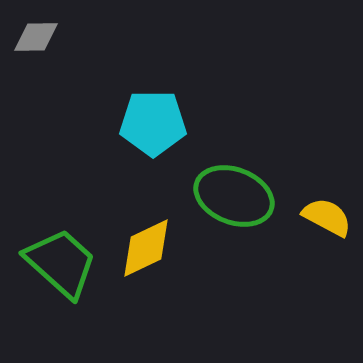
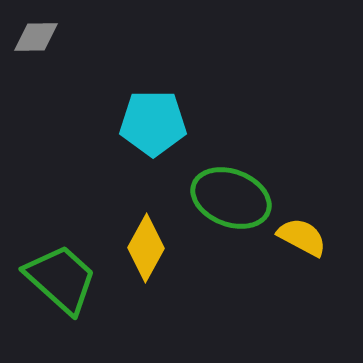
green ellipse: moved 3 px left, 2 px down
yellow semicircle: moved 25 px left, 20 px down
yellow diamond: rotated 36 degrees counterclockwise
green trapezoid: moved 16 px down
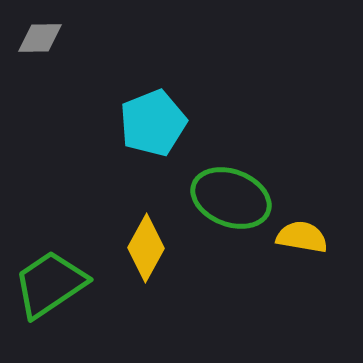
gray diamond: moved 4 px right, 1 px down
cyan pentagon: rotated 22 degrees counterclockwise
yellow semicircle: rotated 18 degrees counterclockwise
green trapezoid: moved 11 px left, 5 px down; rotated 76 degrees counterclockwise
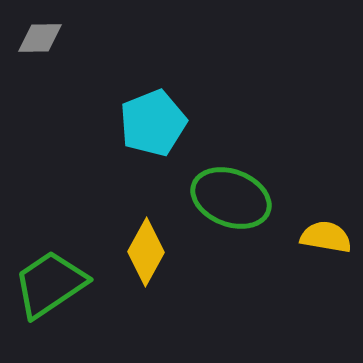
yellow semicircle: moved 24 px right
yellow diamond: moved 4 px down
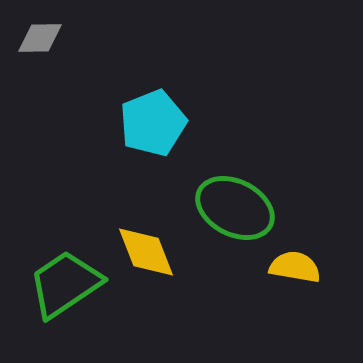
green ellipse: moved 4 px right, 10 px down; rotated 6 degrees clockwise
yellow semicircle: moved 31 px left, 30 px down
yellow diamond: rotated 50 degrees counterclockwise
green trapezoid: moved 15 px right
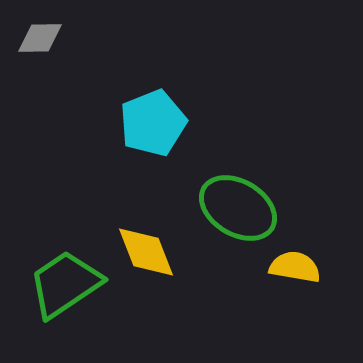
green ellipse: moved 3 px right; rotated 4 degrees clockwise
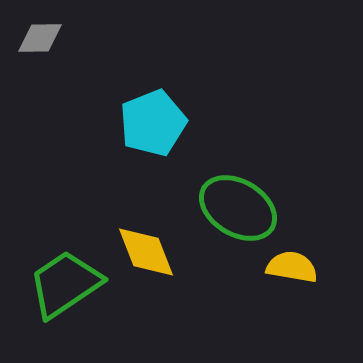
yellow semicircle: moved 3 px left
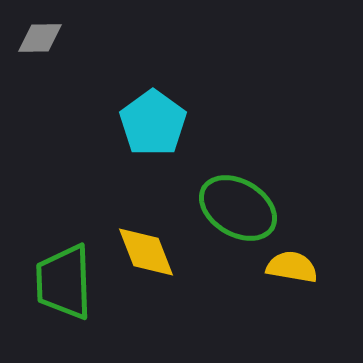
cyan pentagon: rotated 14 degrees counterclockwise
green trapezoid: moved 1 px left, 2 px up; rotated 58 degrees counterclockwise
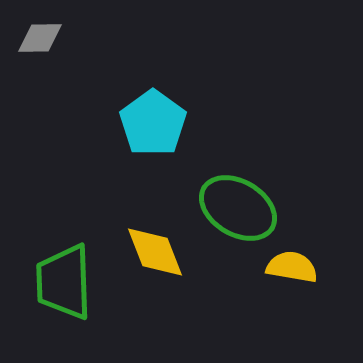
yellow diamond: moved 9 px right
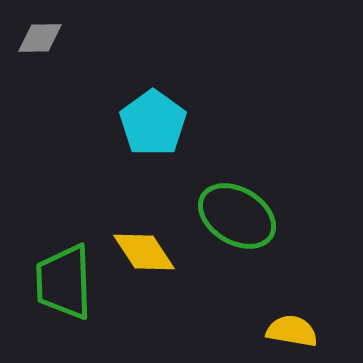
green ellipse: moved 1 px left, 8 px down
yellow diamond: moved 11 px left; rotated 12 degrees counterclockwise
yellow semicircle: moved 64 px down
